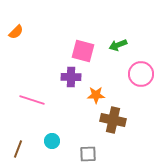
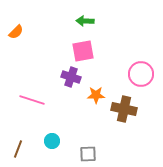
green arrow: moved 33 px left, 24 px up; rotated 24 degrees clockwise
pink square: rotated 25 degrees counterclockwise
purple cross: rotated 18 degrees clockwise
brown cross: moved 11 px right, 11 px up
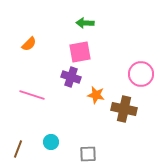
green arrow: moved 2 px down
orange semicircle: moved 13 px right, 12 px down
pink square: moved 3 px left, 1 px down
orange star: rotated 12 degrees clockwise
pink line: moved 5 px up
cyan circle: moved 1 px left, 1 px down
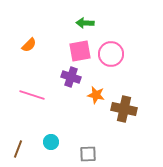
orange semicircle: moved 1 px down
pink square: moved 1 px up
pink circle: moved 30 px left, 20 px up
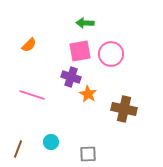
orange star: moved 8 px left, 1 px up; rotated 18 degrees clockwise
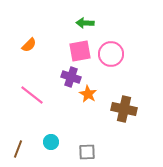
pink line: rotated 20 degrees clockwise
gray square: moved 1 px left, 2 px up
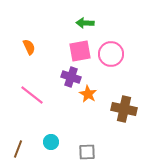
orange semicircle: moved 2 px down; rotated 70 degrees counterclockwise
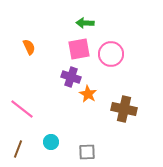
pink square: moved 1 px left, 2 px up
pink line: moved 10 px left, 14 px down
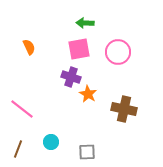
pink circle: moved 7 px right, 2 px up
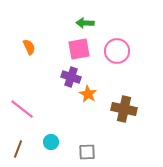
pink circle: moved 1 px left, 1 px up
